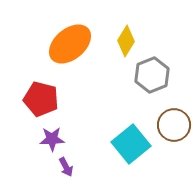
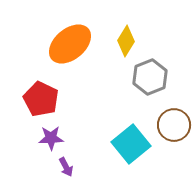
gray hexagon: moved 2 px left, 2 px down
red pentagon: rotated 12 degrees clockwise
purple star: moved 1 px left, 1 px up
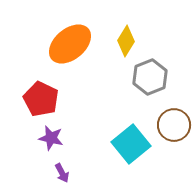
purple star: rotated 15 degrees clockwise
purple arrow: moved 4 px left, 6 px down
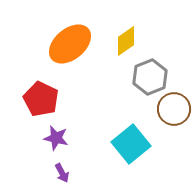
yellow diamond: rotated 24 degrees clockwise
brown circle: moved 16 px up
purple star: moved 5 px right
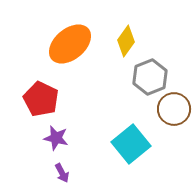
yellow diamond: rotated 20 degrees counterclockwise
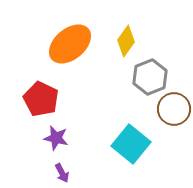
cyan square: rotated 12 degrees counterclockwise
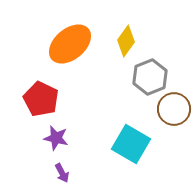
cyan square: rotated 9 degrees counterclockwise
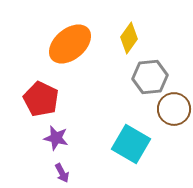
yellow diamond: moved 3 px right, 3 px up
gray hexagon: rotated 16 degrees clockwise
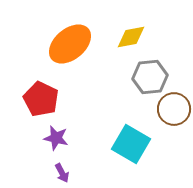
yellow diamond: moved 2 px right, 1 px up; rotated 44 degrees clockwise
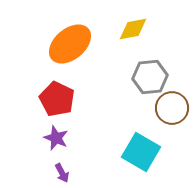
yellow diamond: moved 2 px right, 8 px up
red pentagon: moved 16 px right
brown circle: moved 2 px left, 1 px up
purple star: rotated 10 degrees clockwise
cyan square: moved 10 px right, 8 px down
